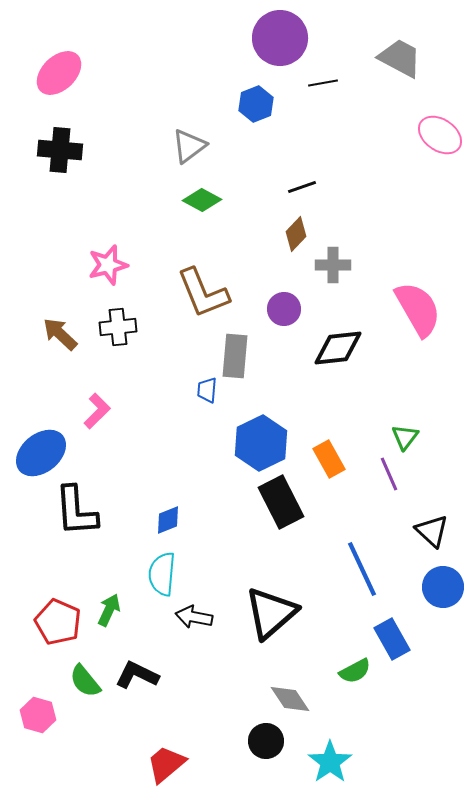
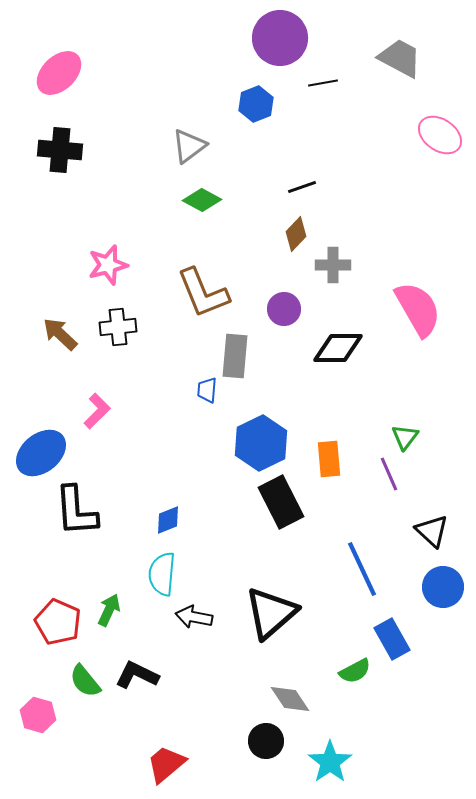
black diamond at (338, 348): rotated 6 degrees clockwise
orange rectangle at (329, 459): rotated 24 degrees clockwise
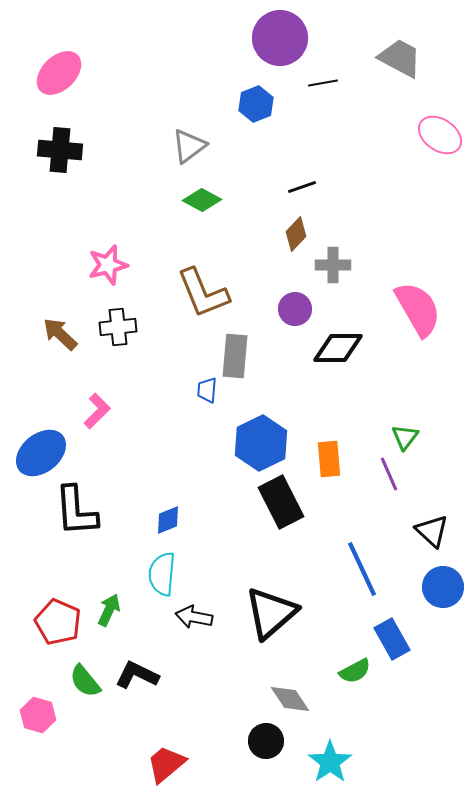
purple circle at (284, 309): moved 11 px right
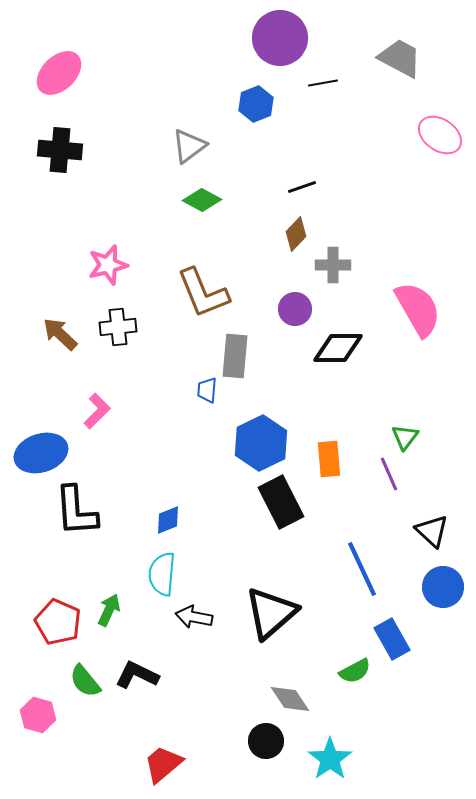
blue ellipse at (41, 453): rotated 21 degrees clockwise
cyan star at (330, 762): moved 3 px up
red trapezoid at (166, 764): moved 3 px left
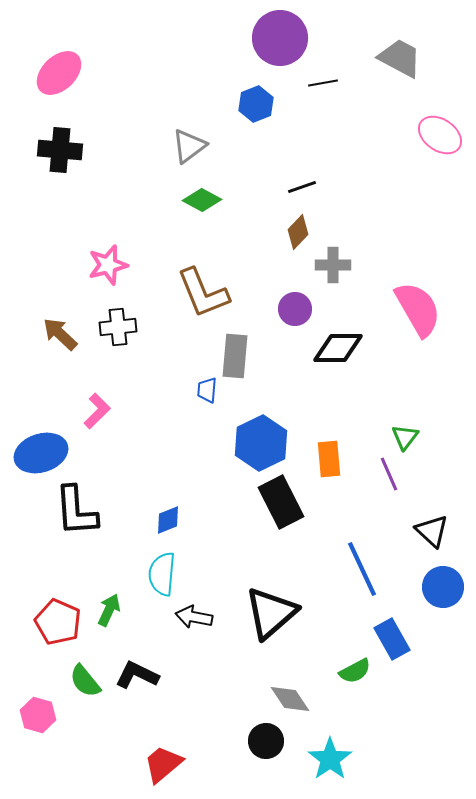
brown diamond at (296, 234): moved 2 px right, 2 px up
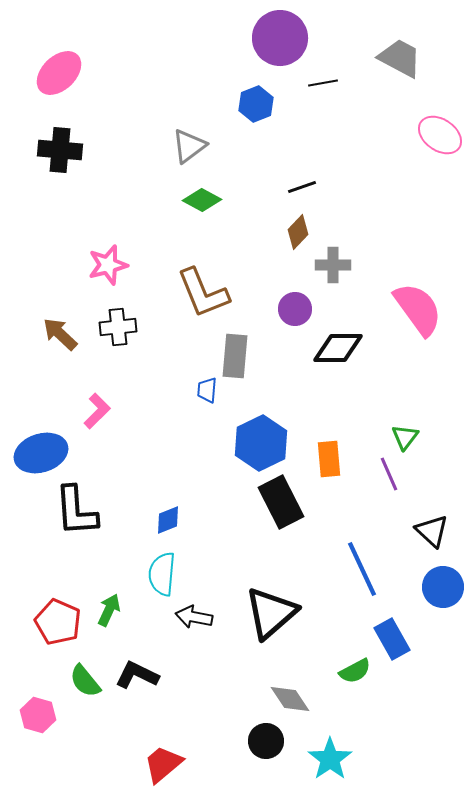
pink semicircle at (418, 309): rotated 6 degrees counterclockwise
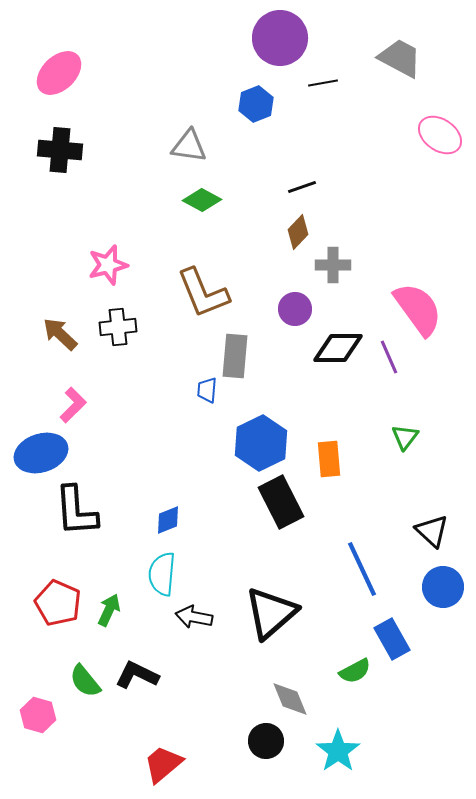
gray triangle at (189, 146): rotated 45 degrees clockwise
pink L-shape at (97, 411): moved 24 px left, 6 px up
purple line at (389, 474): moved 117 px up
red pentagon at (58, 622): moved 19 px up
gray diamond at (290, 699): rotated 12 degrees clockwise
cyan star at (330, 759): moved 8 px right, 8 px up
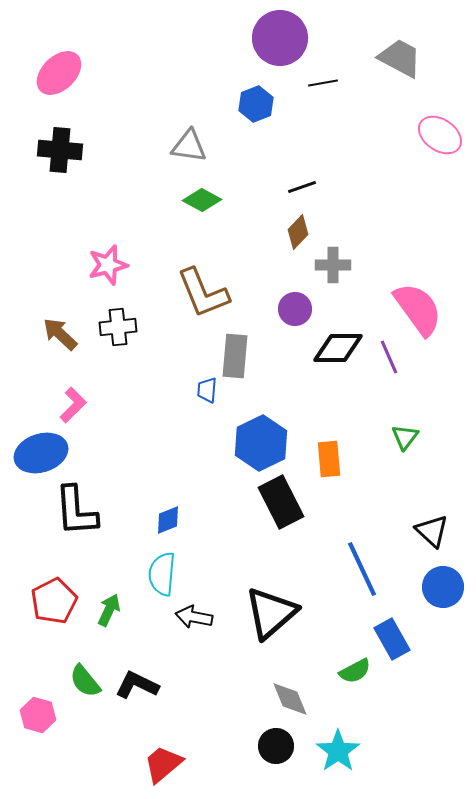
red pentagon at (58, 603): moved 4 px left, 2 px up; rotated 21 degrees clockwise
black L-shape at (137, 675): moved 10 px down
black circle at (266, 741): moved 10 px right, 5 px down
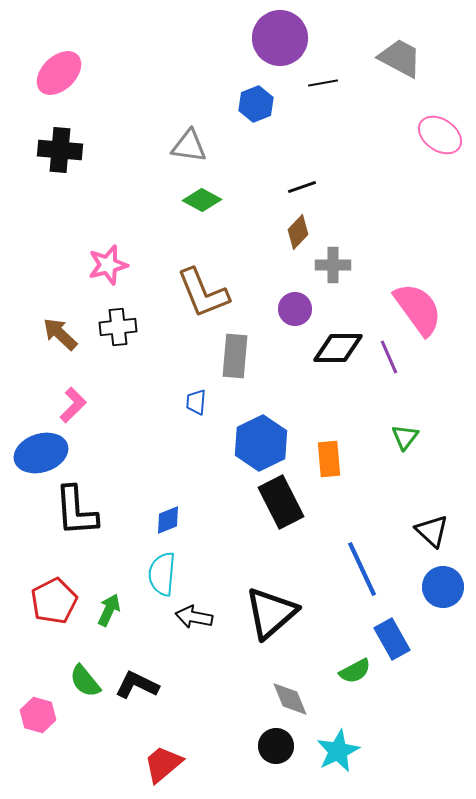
blue trapezoid at (207, 390): moved 11 px left, 12 px down
cyan star at (338, 751): rotated 9 degrees clockwise
